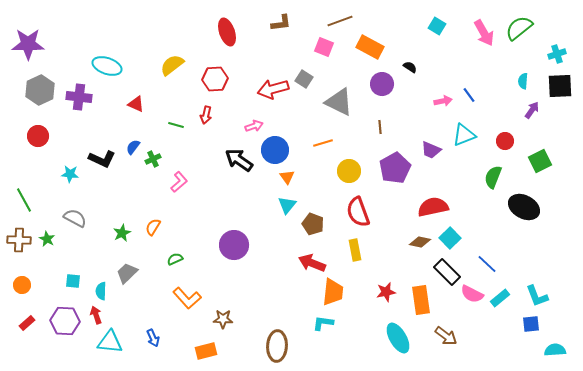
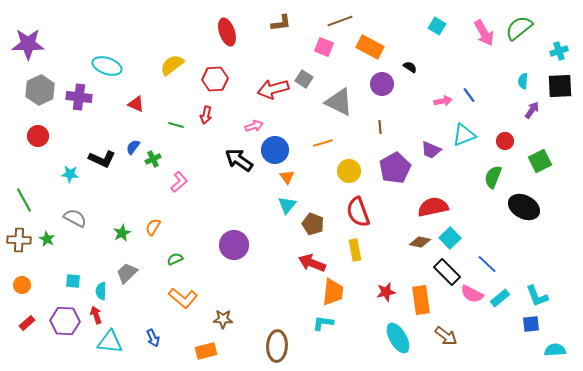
cyan cross at (557, 54): moved 2 px right, 3 px up
orange L-shape at (187, 298): moved 4 px left; rotated 8 degrees counterclockwise
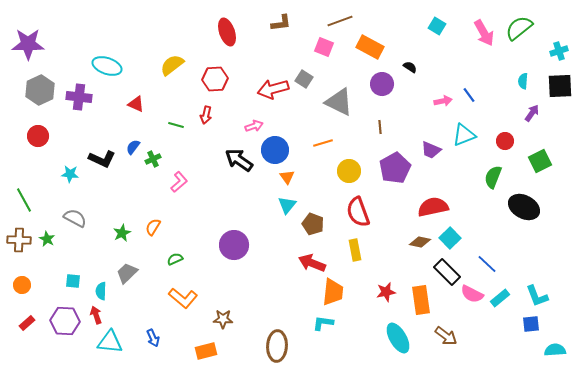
purple arrow at (532, 110): moved 3 px down
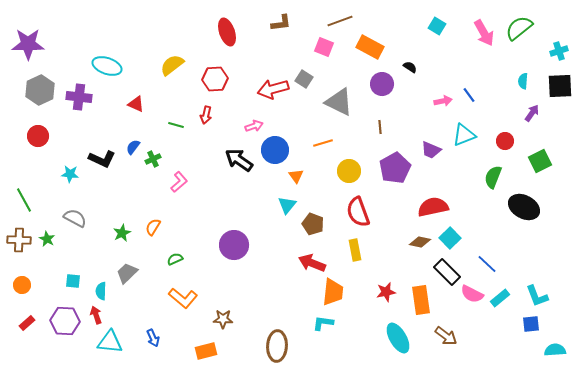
orange triangle at (287, 177): moved 9 px right, 1 px up
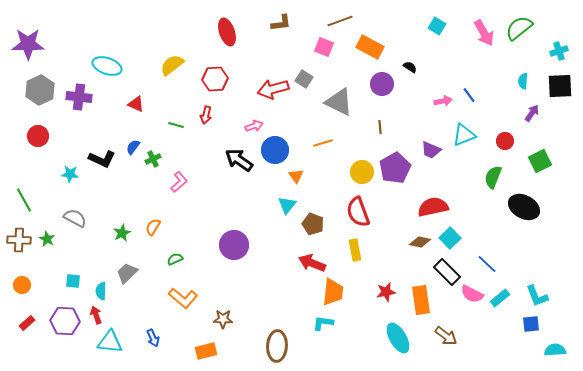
yellow circle at (349, 171): moved 13 px right, 1 px down
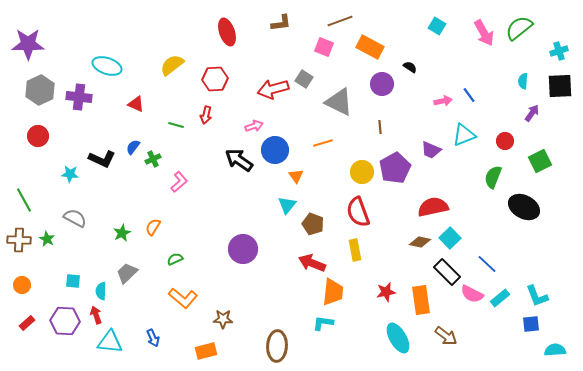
purple circle at (234, 245): moved 9 px right, 4 px down
